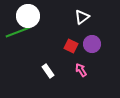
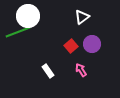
red square: rotated 24 degrees clockwise
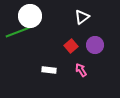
white circle: moved 2 px right
purple circle: moved 3 px right, 1 px down
white rectangle: moved 1 px right, 1 px up; rotated 48 degrees counterclockwise
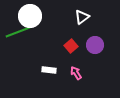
pink arrow: moved 5 px left, 3 px down
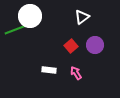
green line: moved 1 px left, 3 px up
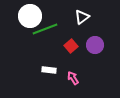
green line: moved 28 px right
pink arrow: moved 3 px left, 5 px down
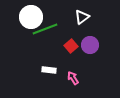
white circle: moved 1 px right, 1 px down
purple circle: moved 5 px left
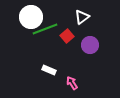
red square: moved 4 px left, 10 px up
white rectangle: rotated 16 degrees clockwise
pink arrow: moved 1 px left, 5 px down
